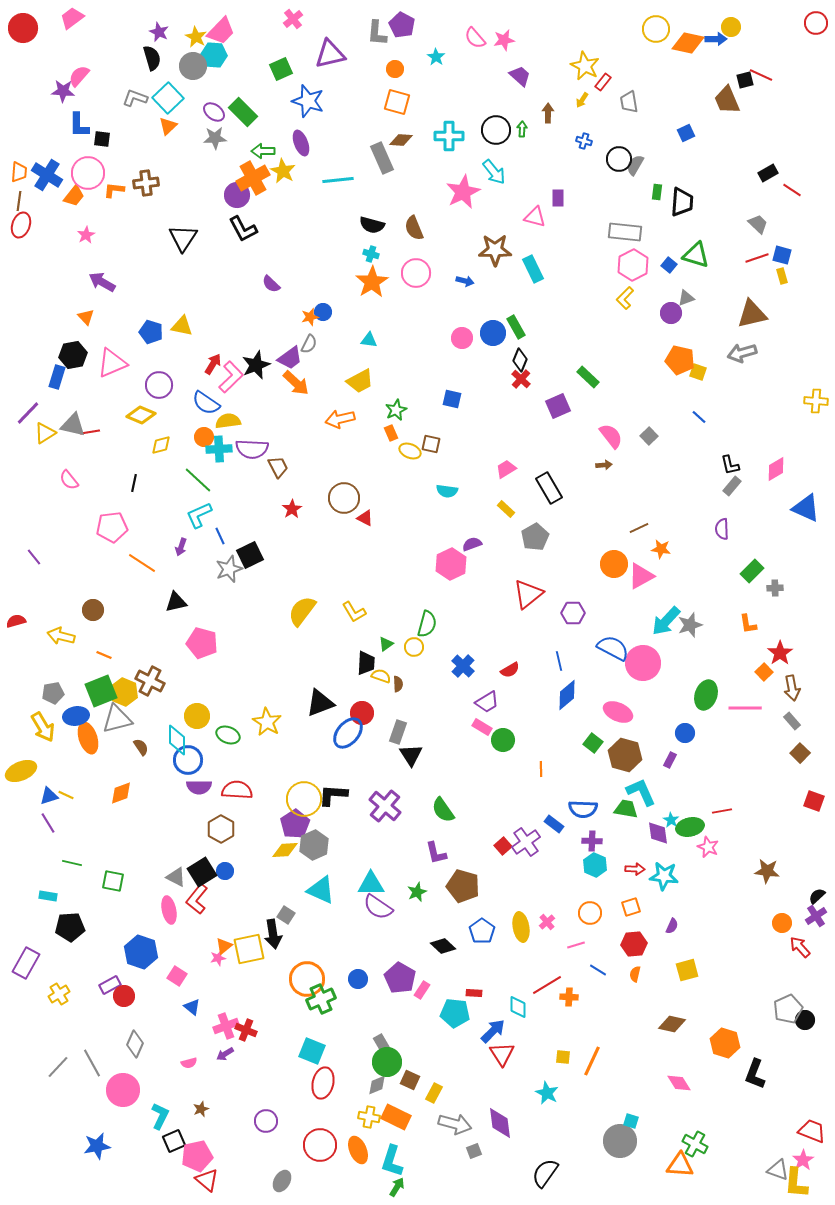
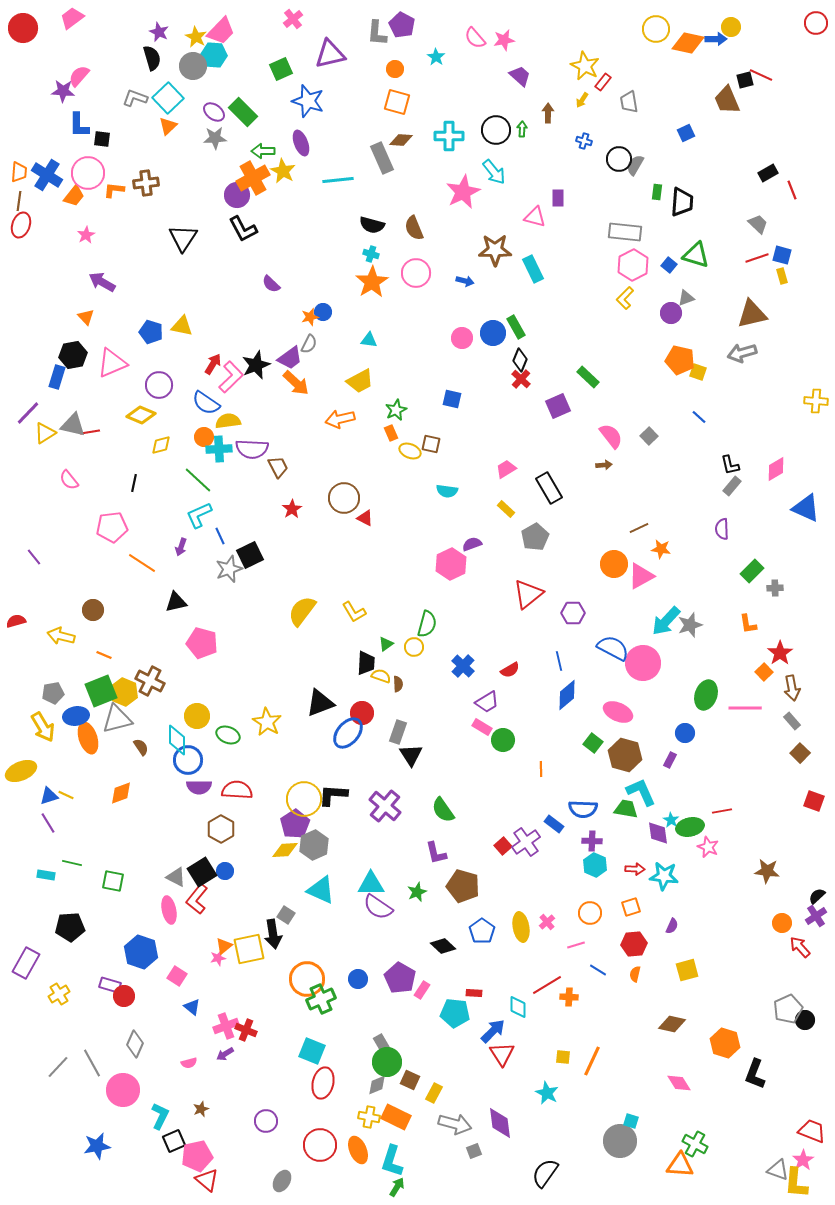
red line at (792, 190): rotated 36 degrees clockwise
cyan rectangle at (48, 896): moved 2 px left, 21 px up
purple rectangle at (110, 985): rotated 45 degrees clockwise
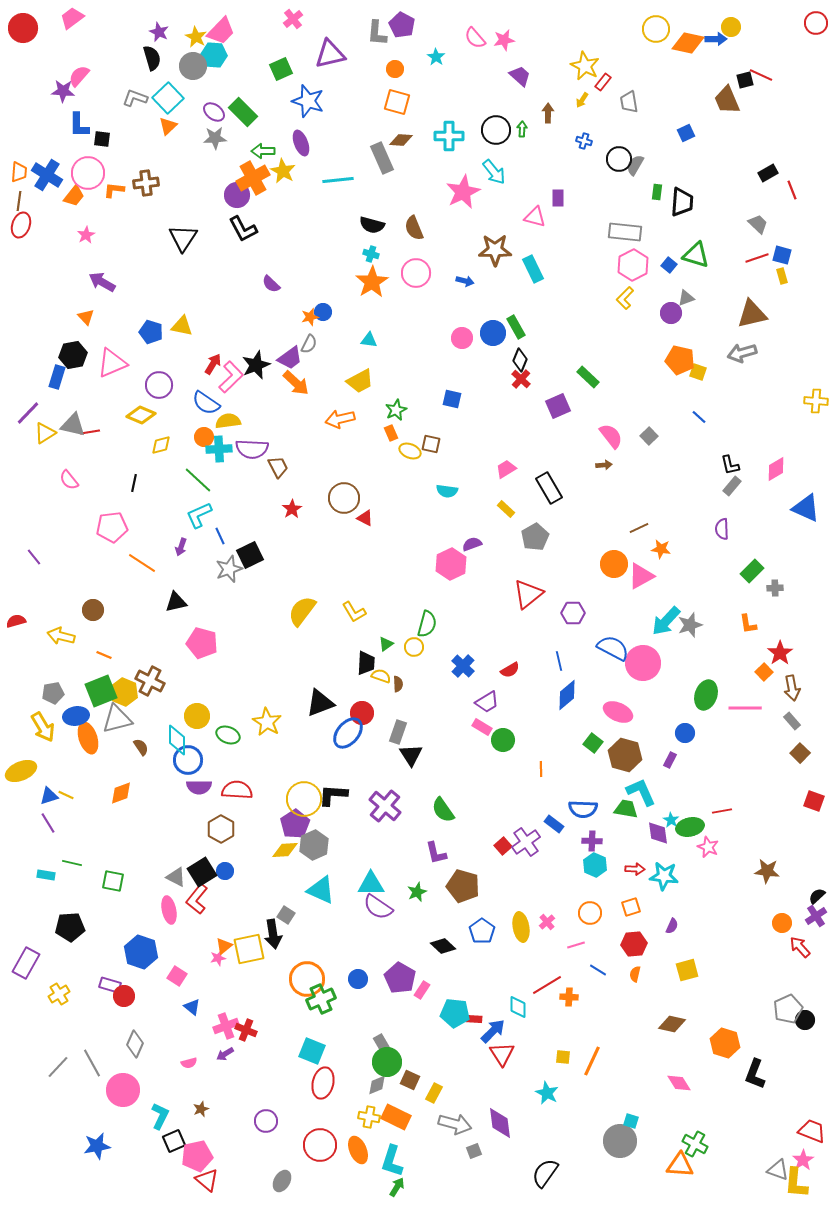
red rectangle at (474, 993): moved 26 px down
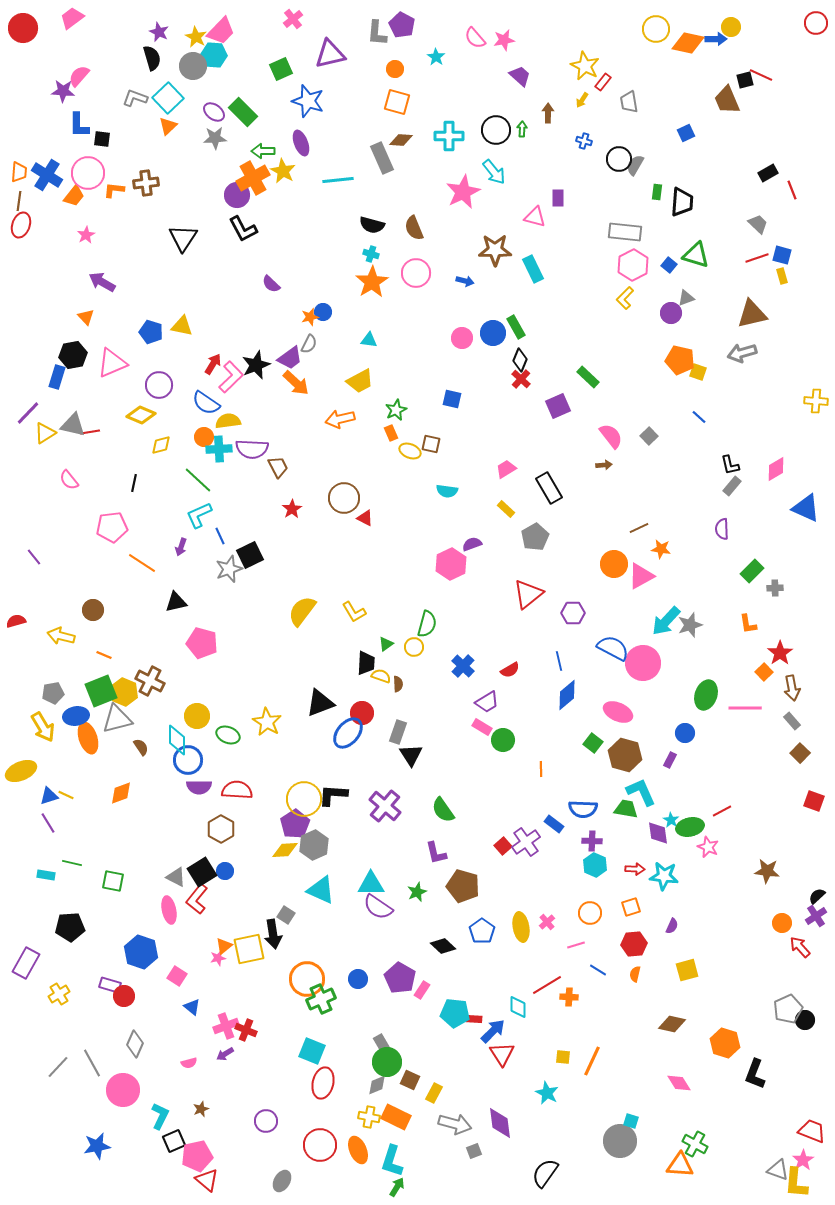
red line at (722, 811): rotated 18 degrees counterclockwise
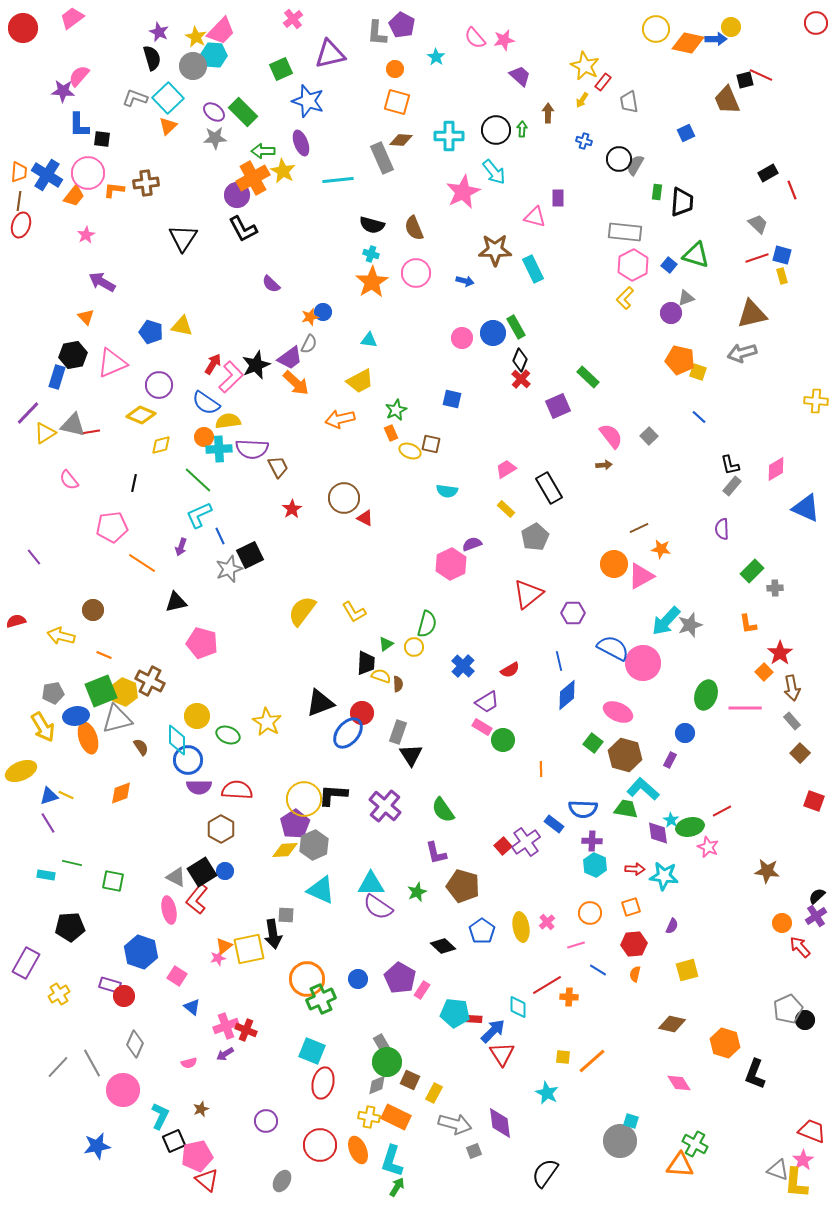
cyan L-shape at (641, 792): moved 2 px right, 3 px up; rotated 24 degrees counterclockwise
gray square at (286, 915): rotated 30 degrees counterclockwise
orange line at (592, 1061): rotated 24 degrees clockwise
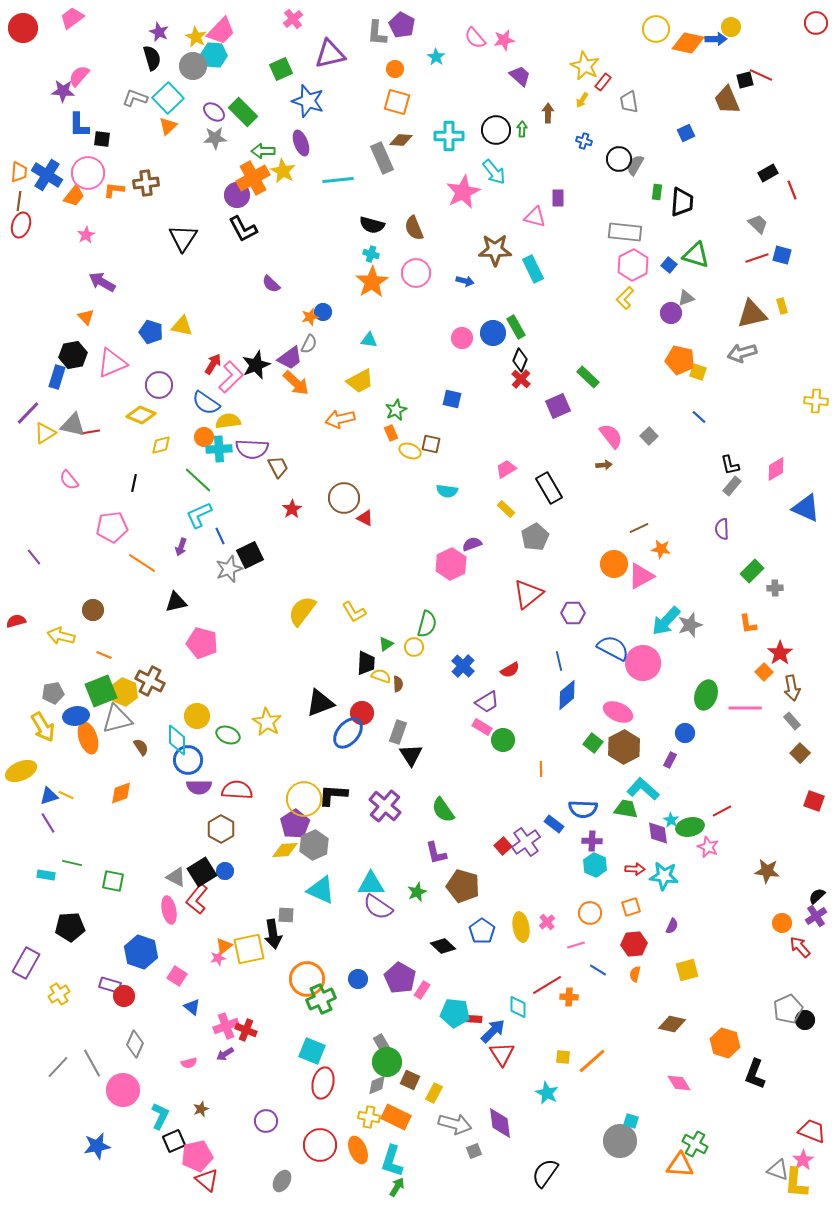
yellow rectangle at (782, 276): moved 30 px down
brown hexagon at (625, 755): moved 1 px left, 8 px up; rotated 16 degrees clockwise
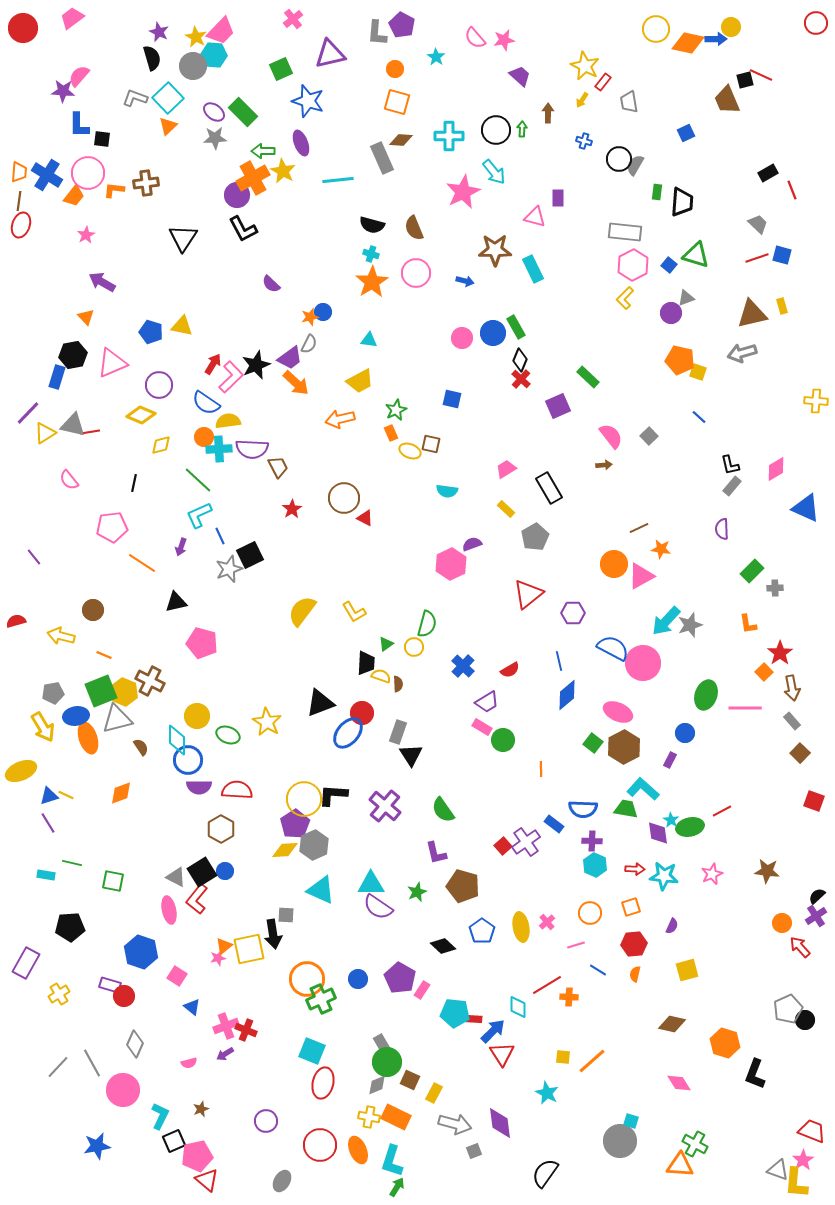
pink star at (708, 847): moved 4 px right, 27 px down; rotated 25 degrees clockwise
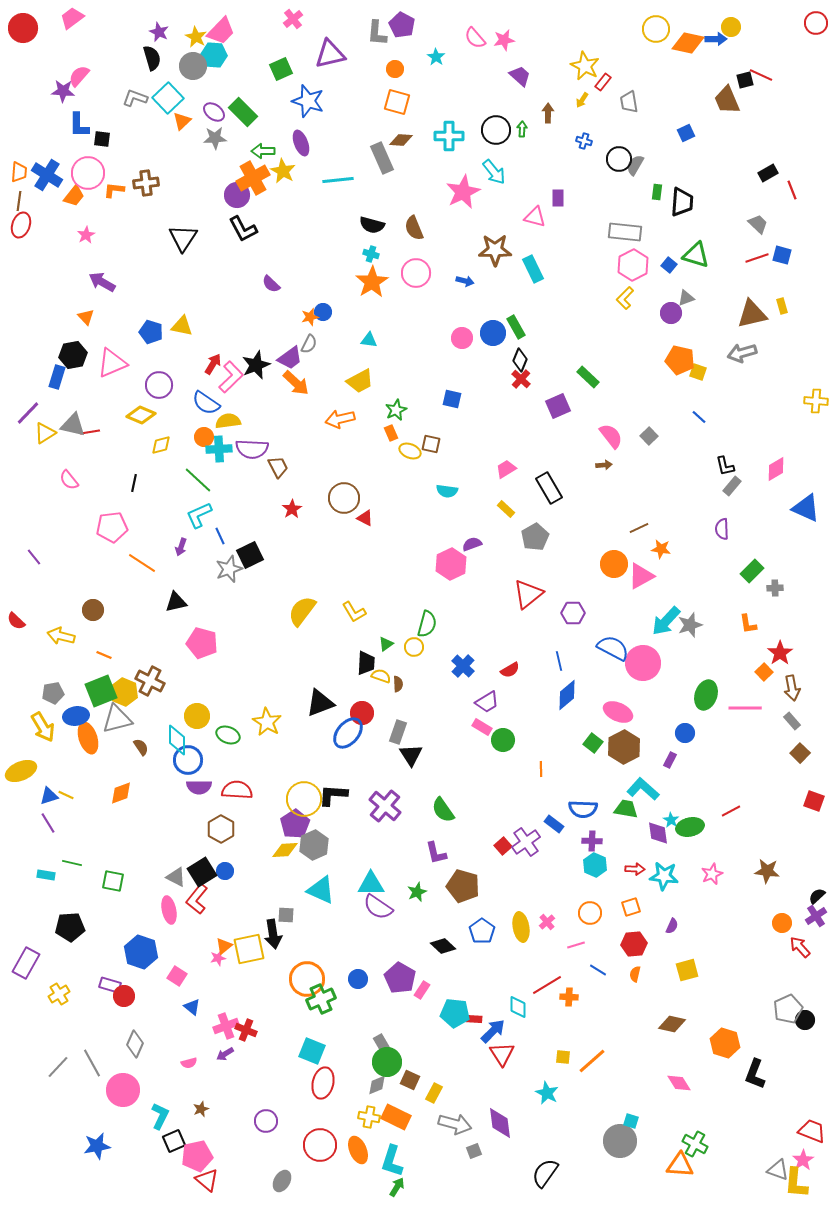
orange triangle at (168, 126): moved 14 px right, 5 px up
black L-shape at (730, 465): moved 5 px left, 1 px down
red semicircle at (16, 621): rotated 120 degrees counterclockwise
red line at (722, 811): moved 9 px right
